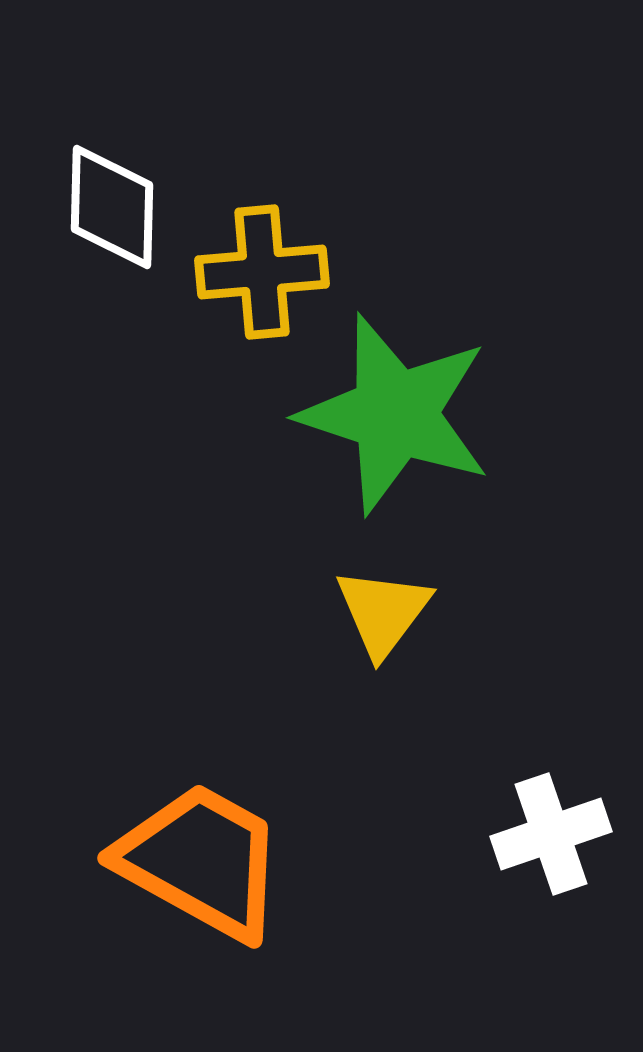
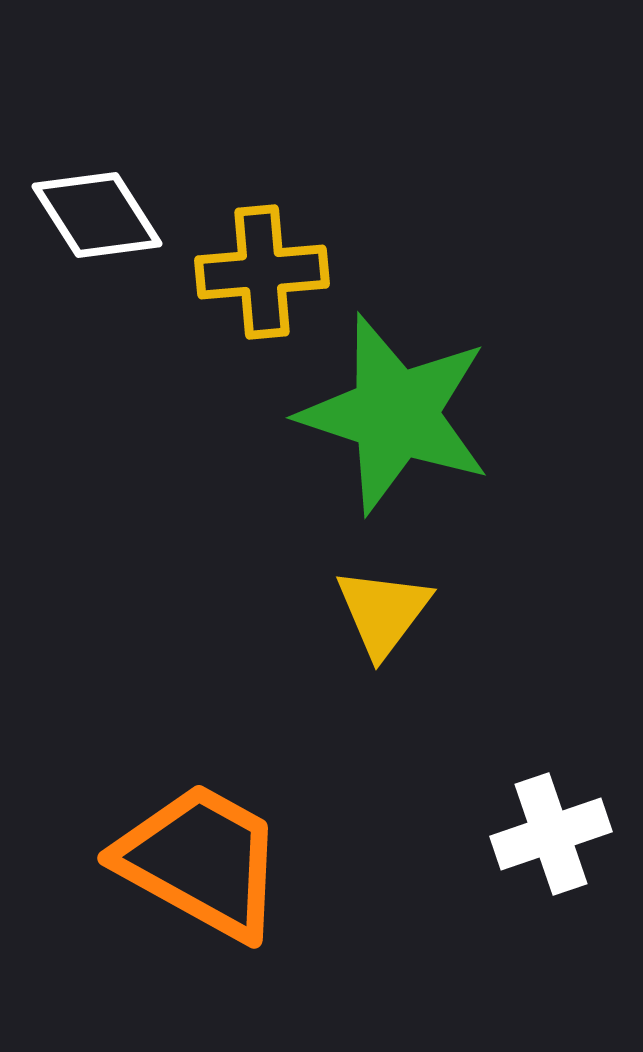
white diamond: moved 15 px left, 8 px down; rotated 34 degrees counterclockwise
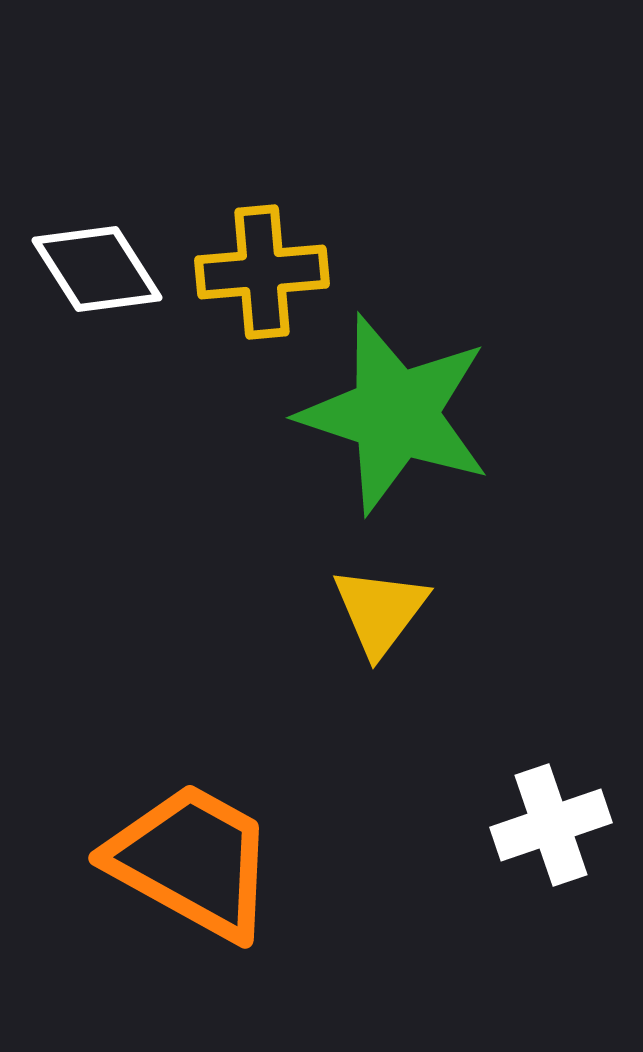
white diamond: moved 54 px down
yellow triangle: moved 3 px left, 1 px up
white cross: moved 9 px up
orange trapezoid: moved 9 px left
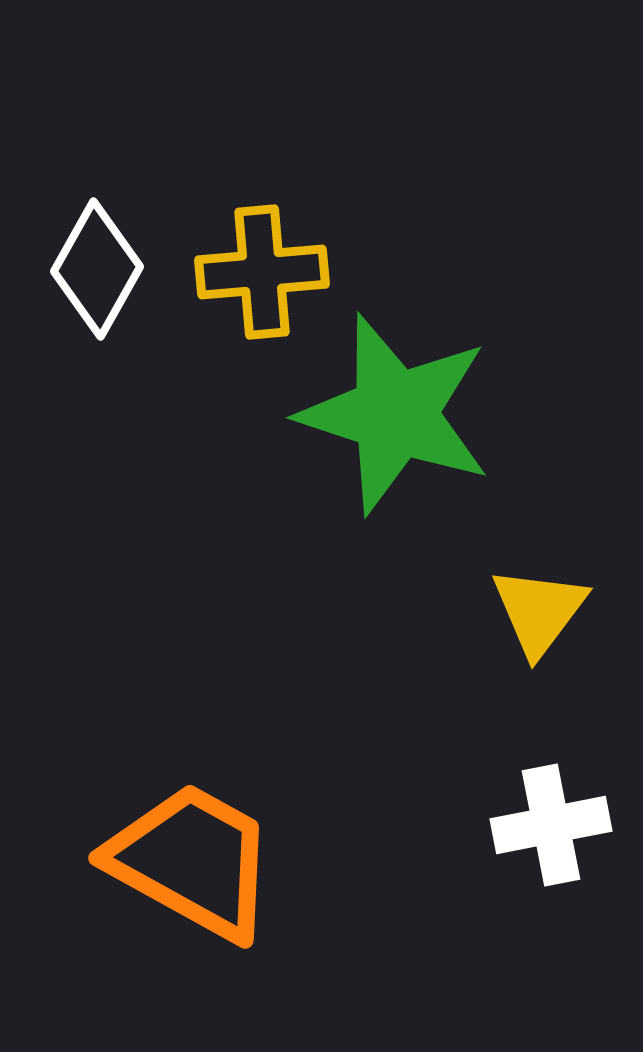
white diamond: rotated 62 degrees clockwise
yellow triangle: moved 159 px right
white cross: rotated 8 degrees clockwise
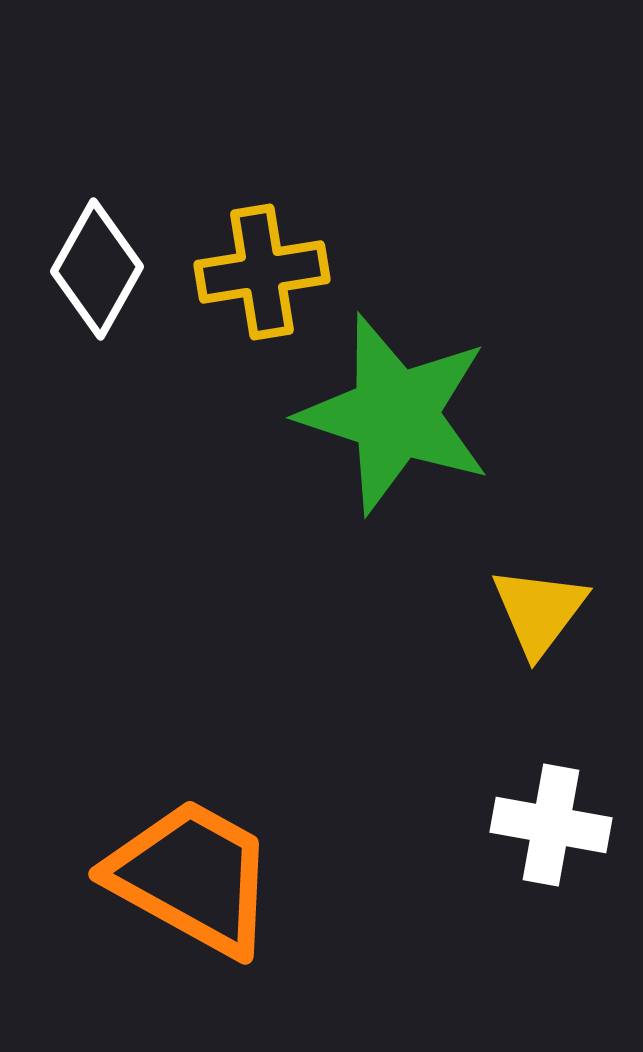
yellow cross: rotated 4 degrees counterclockwise
white cross: rotated 21 degrees clockwise
orange trapezoid: moved 16 px down
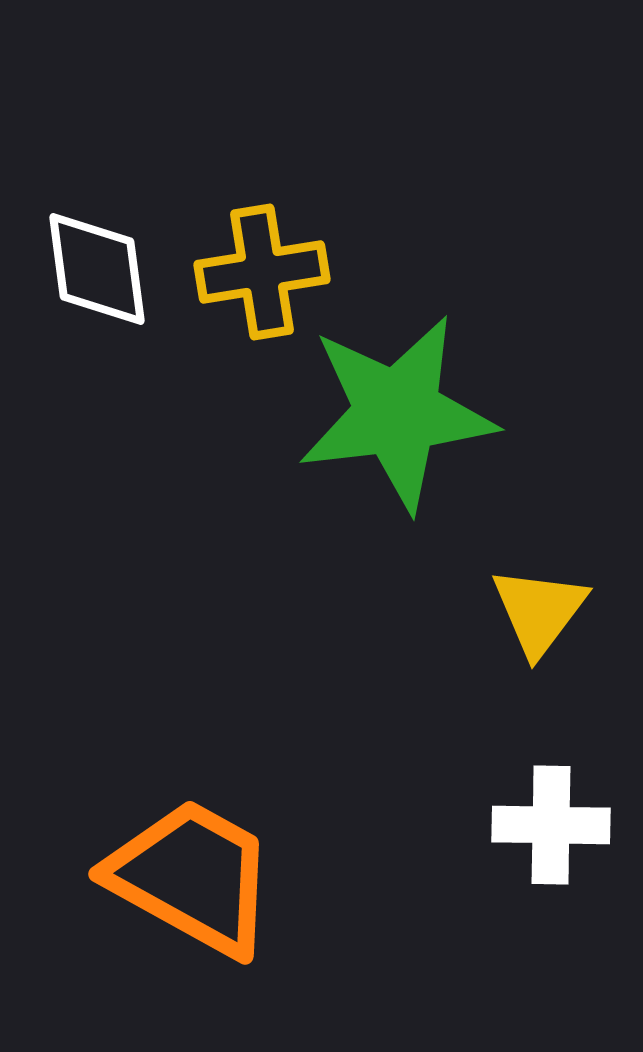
white diamond: rotated 37 degrees counterclockwise
green star: moved 2 px right, 1 px up; rotated 25 degrees counterclockwise
white cross: rotated 9 degrees counterclockwise
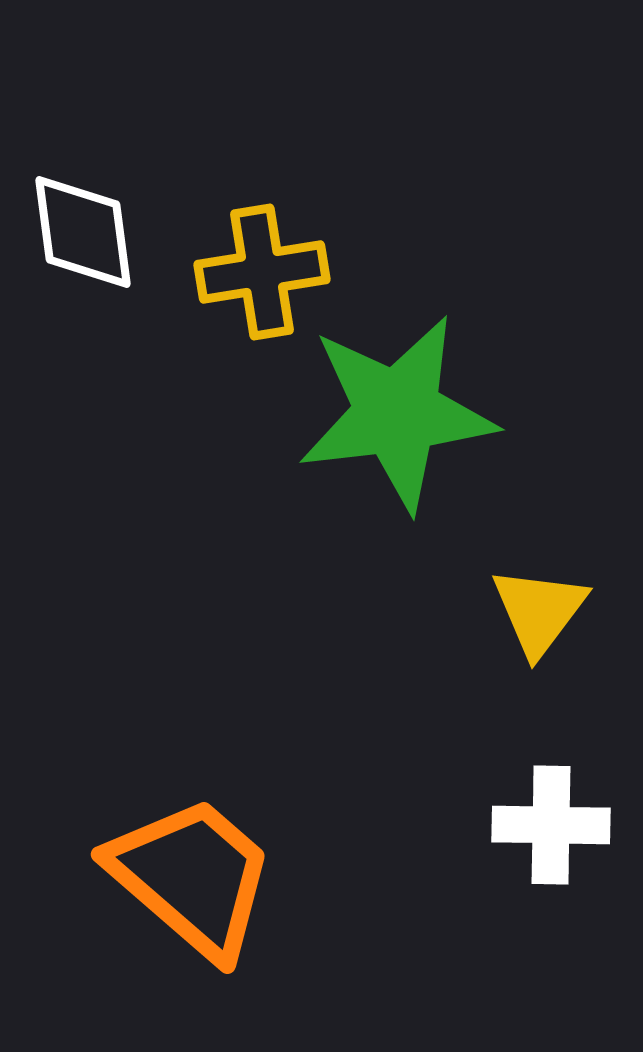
white diamond: moved 14 px left, 37 px up
orange trapezoid: rotated 12 degrees clockwise
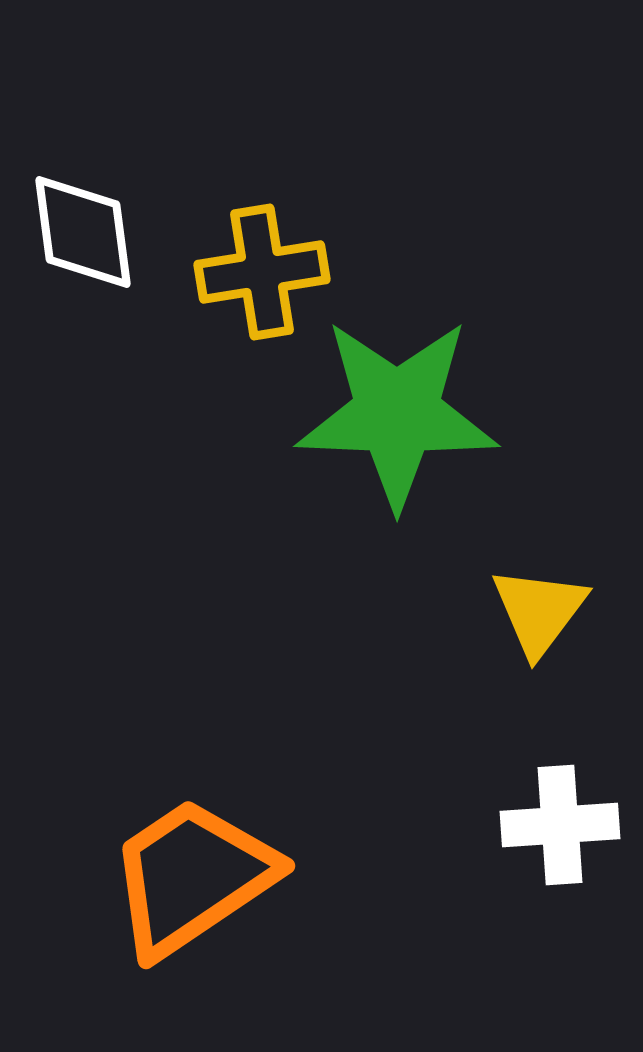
green star: rotated 9 degrees clockwise
white cross: moved 9 px right; rotated 5 degrees counterclockwise
orange trapezoid: rotated 75 degrees counterclockwise
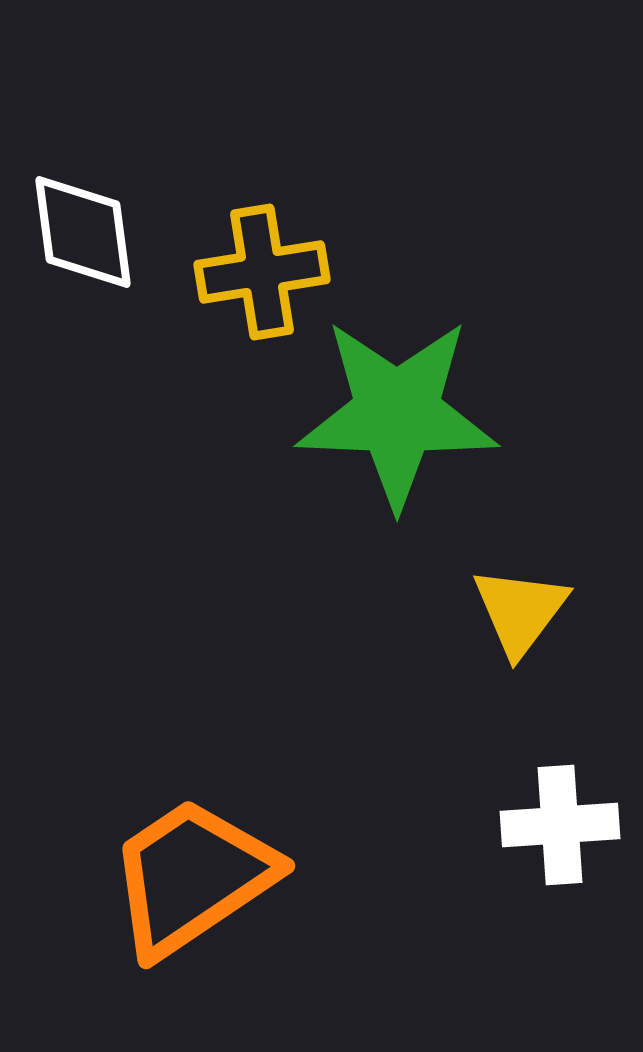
yellow triangle: moved 19 px left
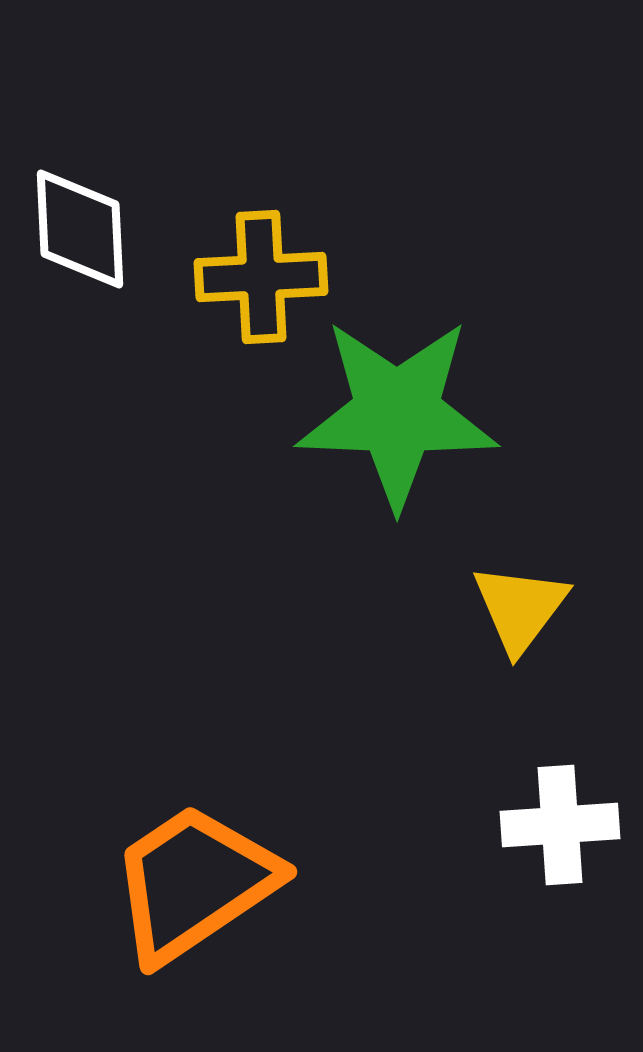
white diamond: moved 3 px left, 3 px up; rotated 5 degrees clockwise
yellow cross: moved 1 px left, 5 px down; rotated 6 degrees clockwise
yellow triangle: moved 3 px up
orange trapezoid: moved 2 px right, 6 px down
